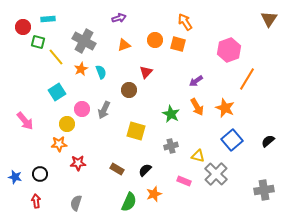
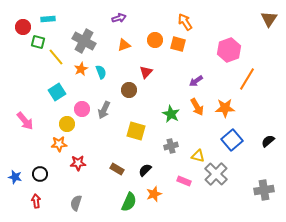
orange star at (225, 108): rotated 24 degrees counterclockwise
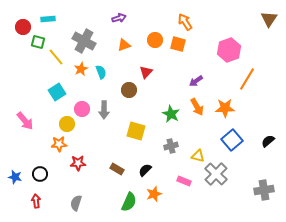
gray arrow at (104, 110): rotated 24 degrees counterclockwise
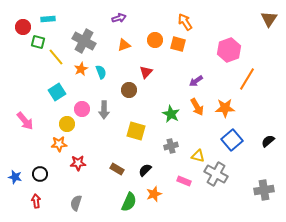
gray cross at (216, 174): rotated 15 degrees counterclockwise
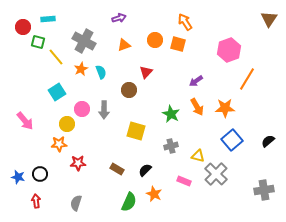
gray cross at (216, 174): rotated 15 degrees clockwise
blue star at (15, 177): moved 3 px right
orange star at (154, 194): rotated 28 degrees counterclockwise
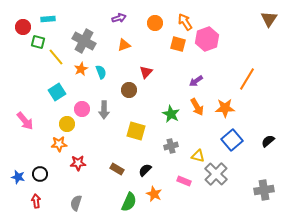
orange circle at (155, 40): moved 17 px up
pink hexagon at (229, 50): moved 22 px left, 11 px up
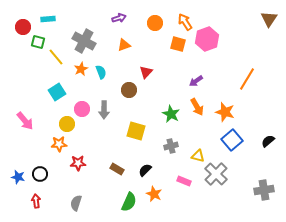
orange star at (225, 108): moved 4 px down; rotated 18 degrees clockwise
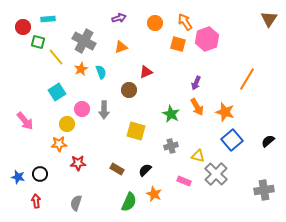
orange triangle at (124, 45): moved 3 px left, 2 px down
red triangle at (146, 72): rotated 24 degrees clockwise
purple arrow at (196, 81): moved 2 px down; rotated 32 degrees counterclockwise
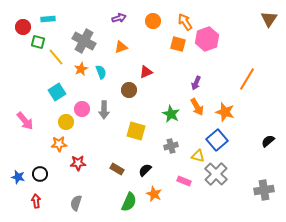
orange circle at (155, 23): moved 2 px left, 2 px up
yellow circle at (67, 124): moved 1 px left, 2 px up
blue square at (232, 140): moved 15 px left
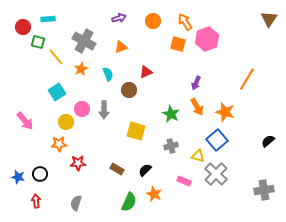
cyan semicircle at (101, 72): moved 7 px right, 2 px down
